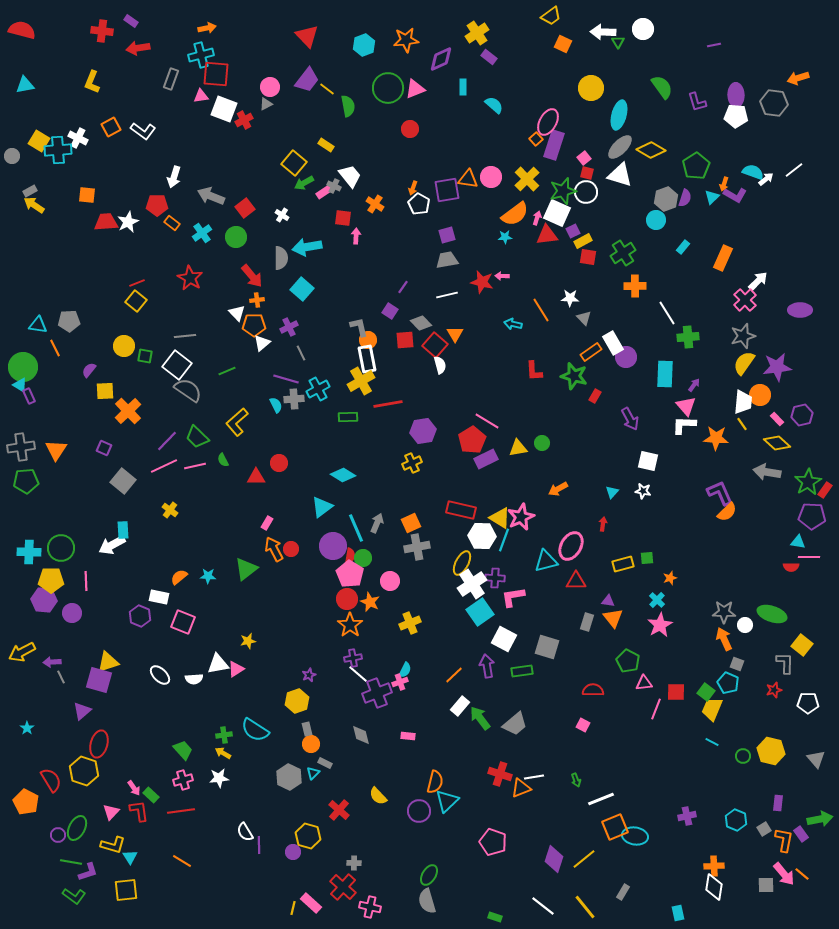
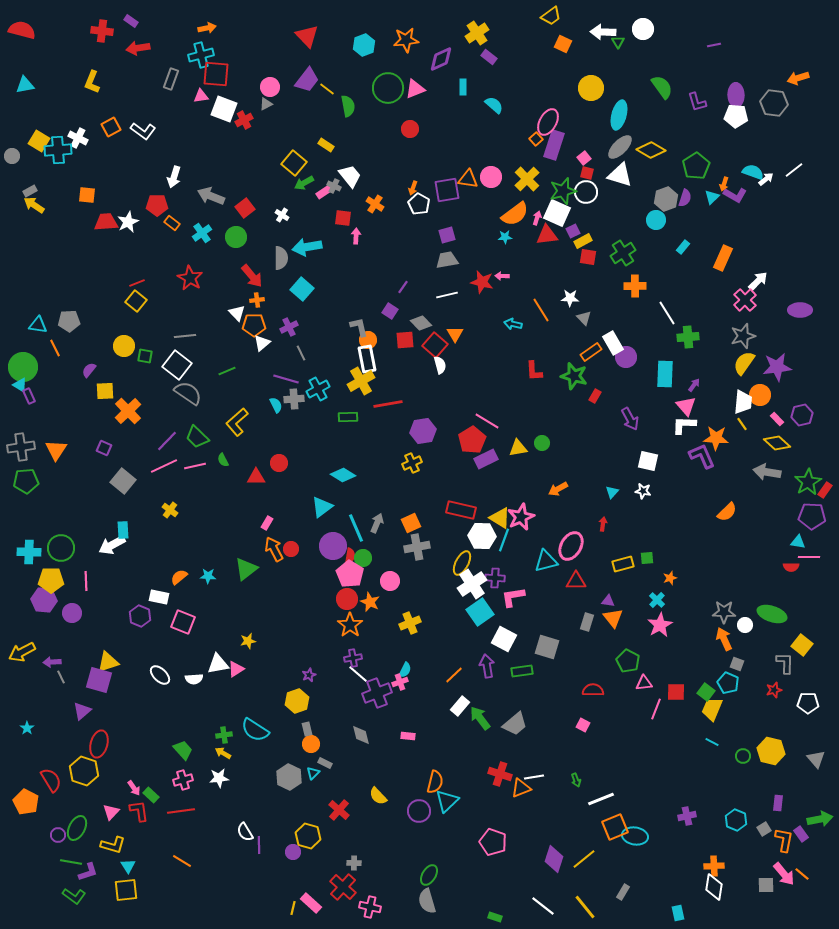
gray semicircle at (188, 390): moved 3 px down
purple L-shape at (720, 493): moved 18 px left, 37 px up
cyan triangle at (130, 857): moved 2 px left, 9 px down
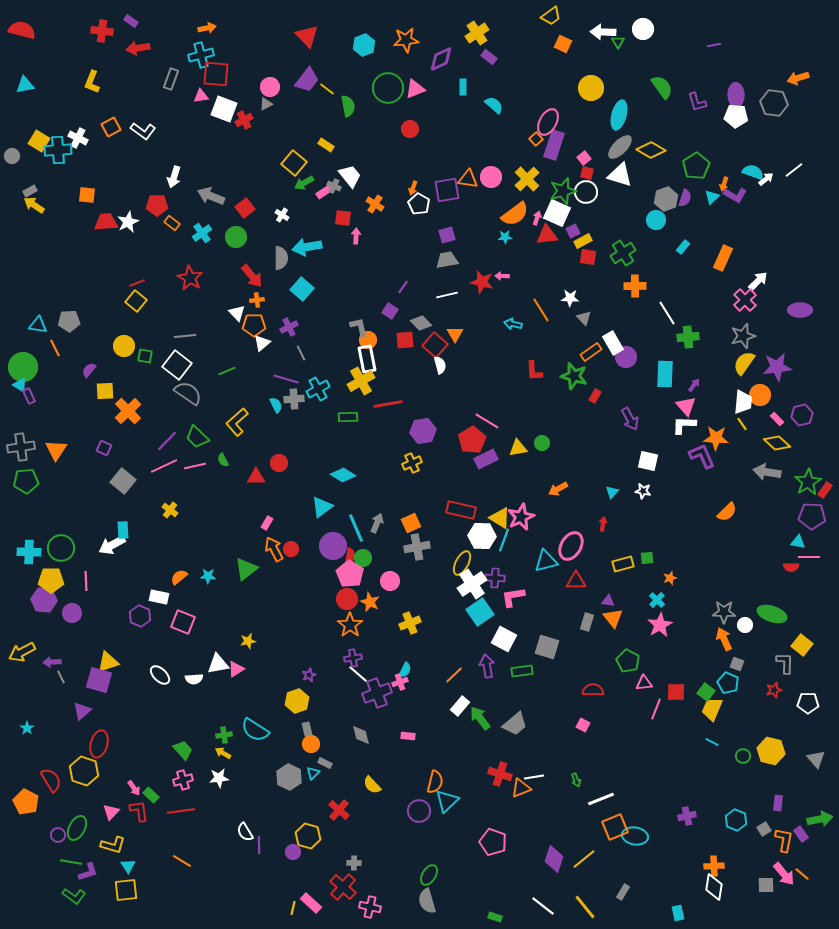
yellow semicircle at (378, 796): moved 6 px left, 11 px up
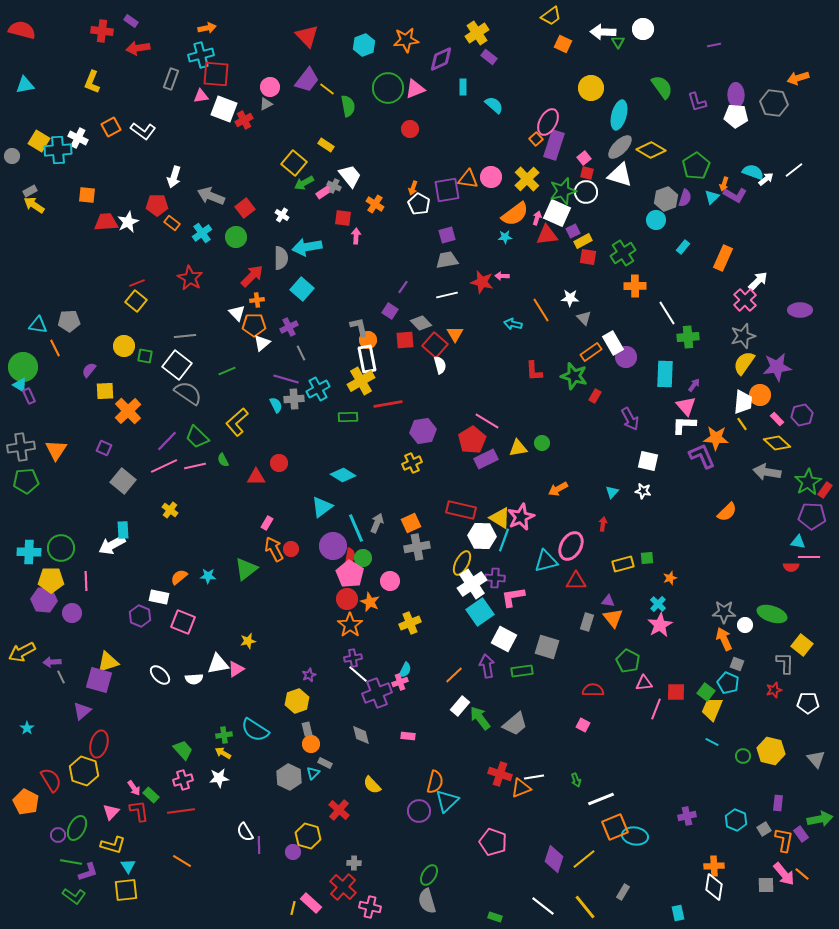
red arrow at (252, 276): rotated 95 degrees counterclockwise
cyan cross at (657, 600): moved 1 px right, 4 px down
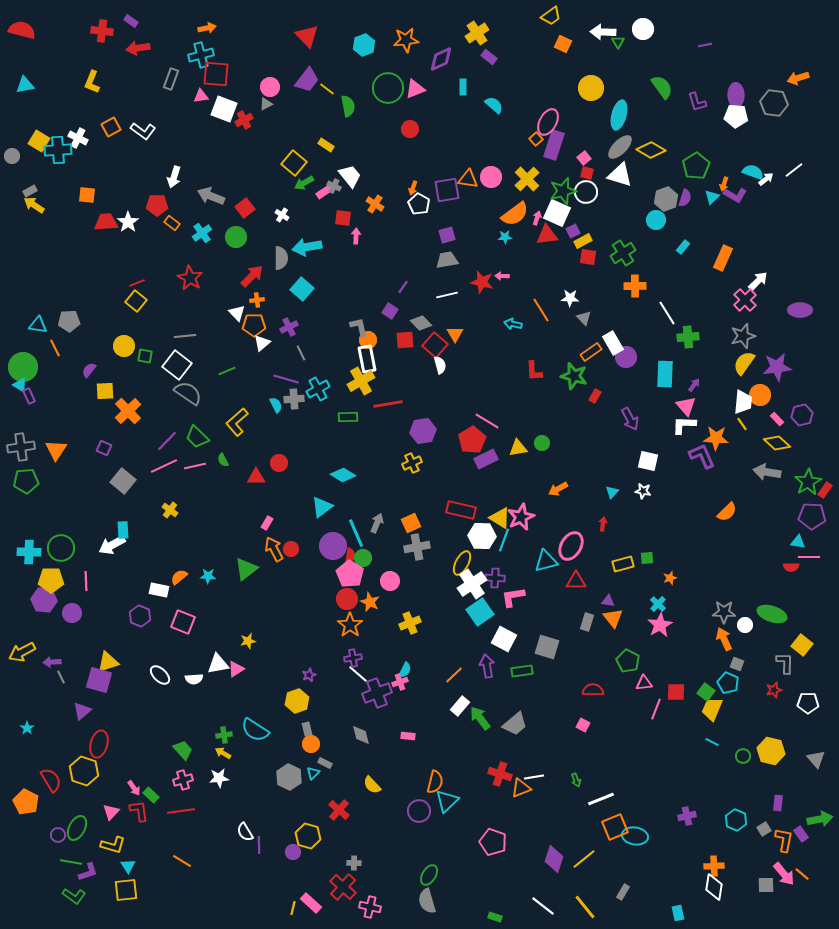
purple line at (714, 45): moved 9 px left
white star at (128, 222): rotated 10 degrees counterclockwise
cyan line at (356, 528): moved 5 px down
white rectangle at (159, 597): moved 7 px up
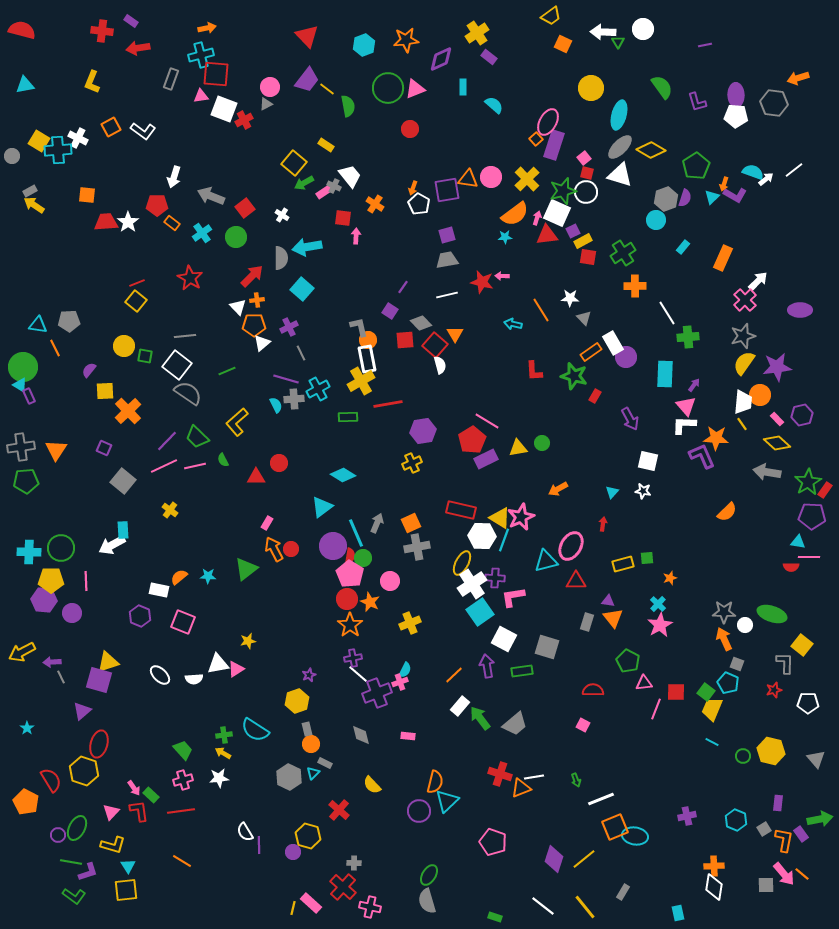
white triangle at (237, 313): moved 1 px right, 6 px up
